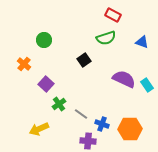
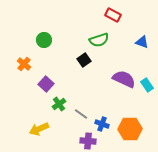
green semicircle: moved 7 px left, 2 px down
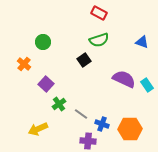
red rectangle: moved 14 px left, 2 px up
green circle: moved 1 px left, 2 px down
yellow arrow: moved 1 px left
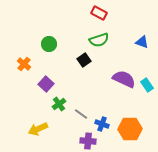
green circle: moved 6 px right, 2 px down
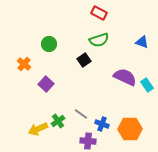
purple semicircle: moved 1 px right, 2 px up
green cross: moved 1 px left, 17 px down
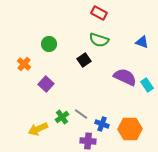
green semicircle: rotated 36 degrees clockwise
green cross: moved 4 px right, 4 px up
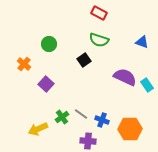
blue cross: moved 4 px up
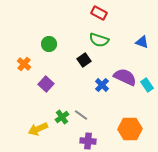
gray line: moved 1 px down
blue cross: moved 35 px up; rotated 24 degrees clockwise
